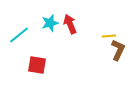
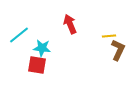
cyan star: moved 8 px left, 25 px down; rotated 24 degrees clockwise
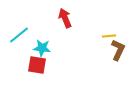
red arrow: moved 5 px left, 6 px up
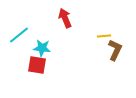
yellow line: moved 5 px left
brown L-shape: moved 3 px left
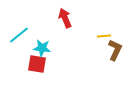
red square: moved 1 px up
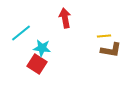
red arrow: rotated 12 degrees clockwise
cyan line: moved 2 px right, 2 px up
brown L-shape: moved 4 px left; rotated 75 degrees clockwise
red square: rotated 24 degrees clockwise
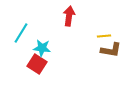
red arrow: moved 4 px right, 2 px up; rotated 18 degrees clockwise
cyan line: rotated 20 degrees counterclockwise
